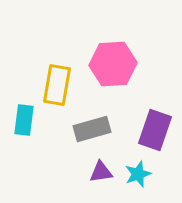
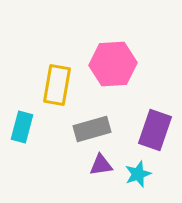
cyan rectangle: moved 2 px left, 7 px down; rotated 8 degrees clockwise
purple triangle: moved 7 px up
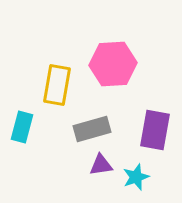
purple rectangle: rotated 9 degrees counterclockwise
cyan star: moved 2 px left, 3 px down
